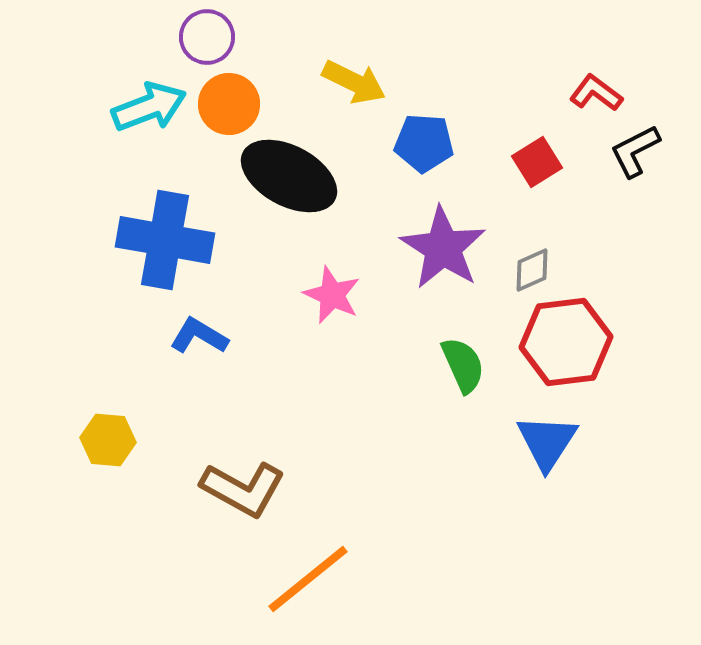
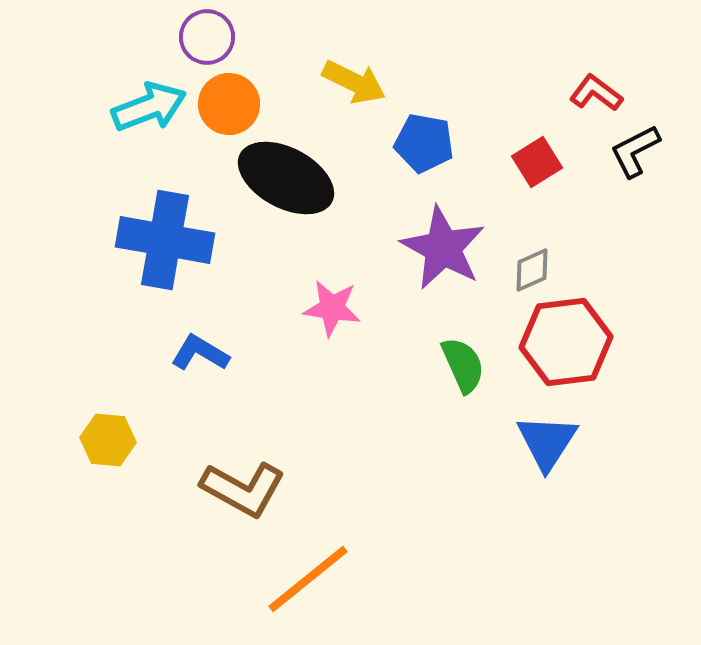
blue pentagon: rotated 6 degrees clockwise
black ellipse: moved 3 px left, 2 px down
purple star: rotated 4 degrees counterclockwise
pink star: moved 13 px down; rotated 16 degrees counterclockwise
blue L-shape: moved 1 px right, 17 px down
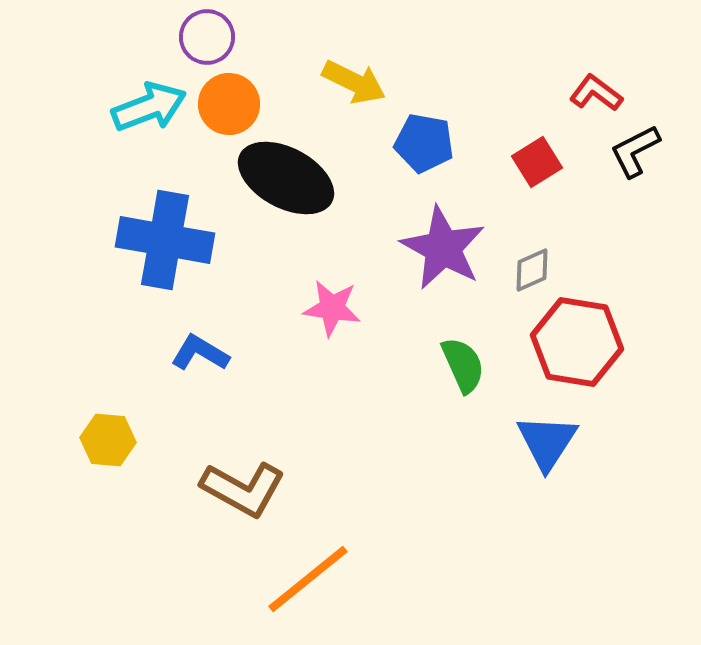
red hexagon: moved 11 px right; rotated 16 degrees clockwise
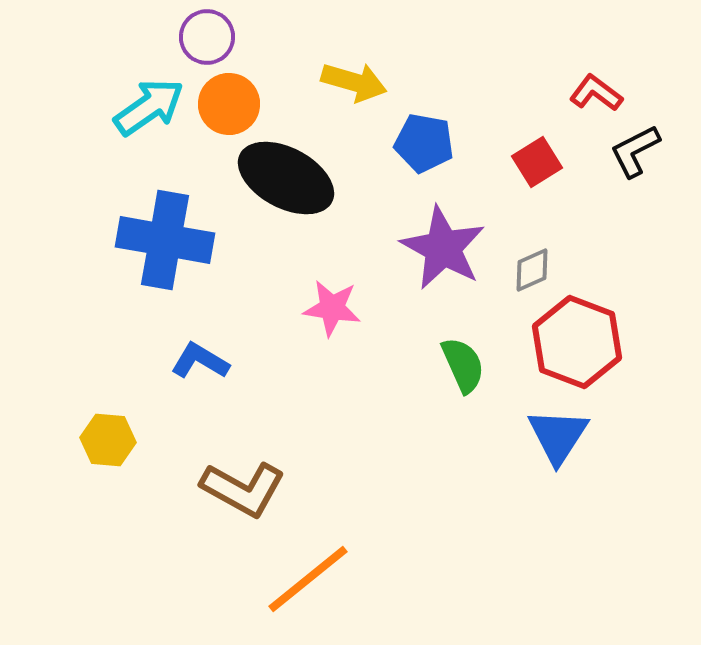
yellow arrow: rotated 10 degrees counterclockwise
cyan arrow: rotated 14 degrees counterclockwise
red hexagon: rotated 12 degrees clockwise
blue L-shape: moved 8 px down
blue triangle: moved 11 px right, 6 px up
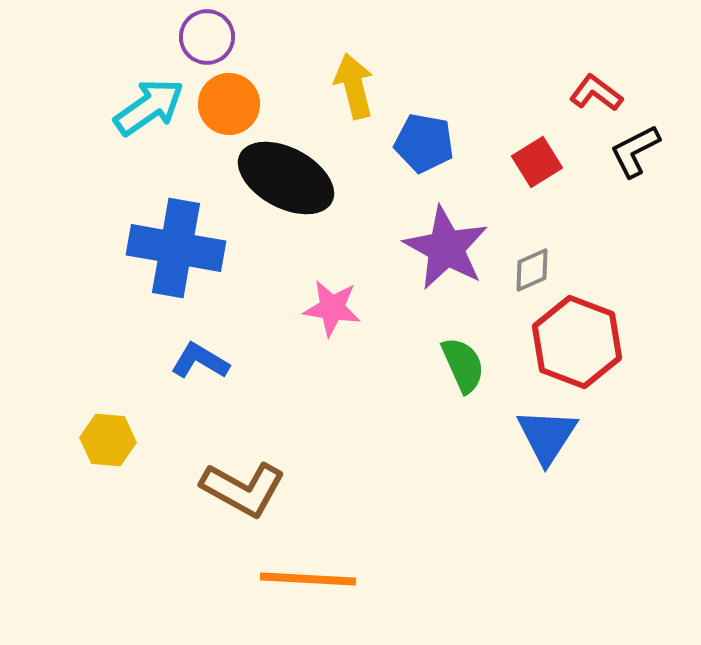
yellow arrow: moved 4 px down; rotated 120 degrees counterclockwise
blue cross: moved 11 px right, 8 px down
purple star: moved 3 px right
blue triangle: moved 11 px left
orange line: rotated 42 degrees clockwise
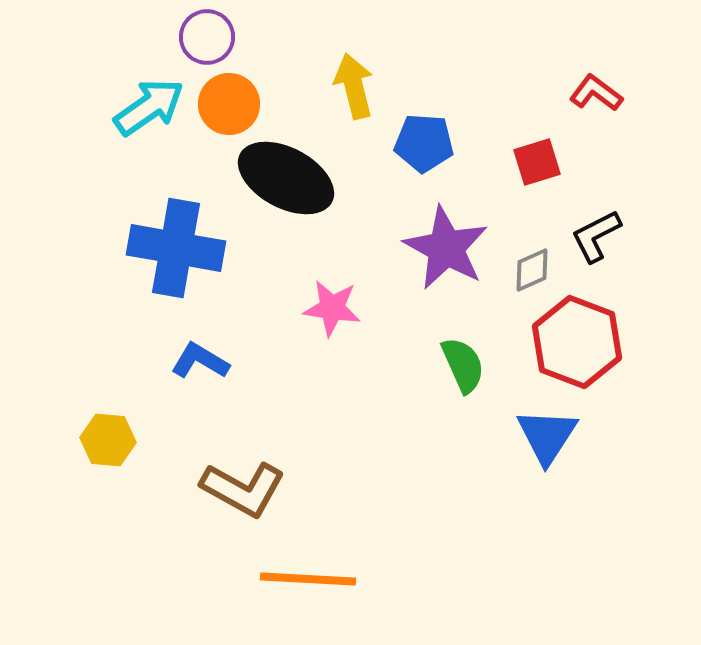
blue pentagon: rotated 6 degrees counterclockwise
black L-shape: moved 39 px left, 85 px down
red square: rotated 15 degrees clockwise
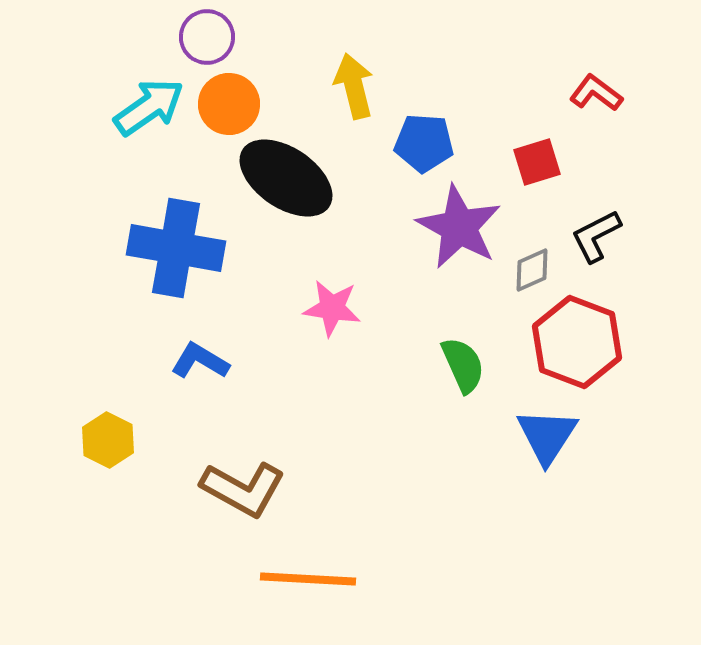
black ellipse: rotated 6 degrees clockwise
purple star: moved 13 px right, 21 px up
yellow hexagon: rotated 22 degrees clockwise
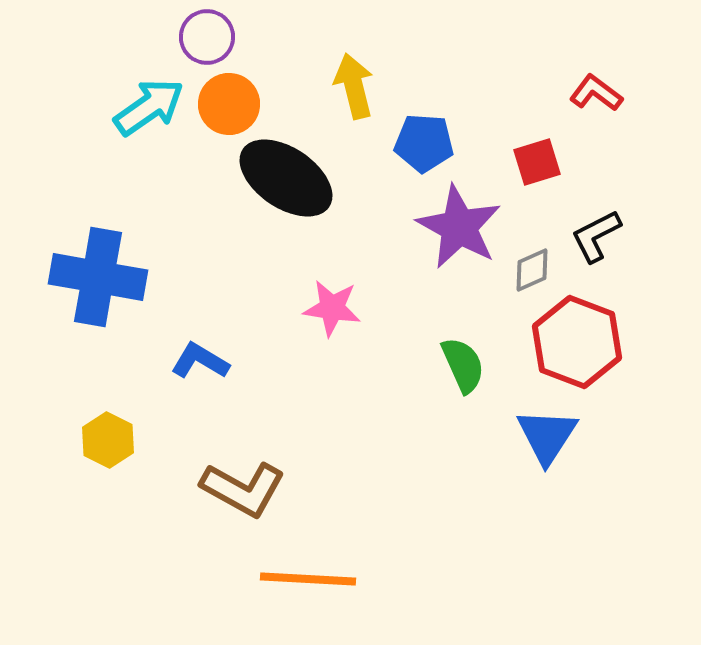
blue cross: moved 78 px left, 29 px down
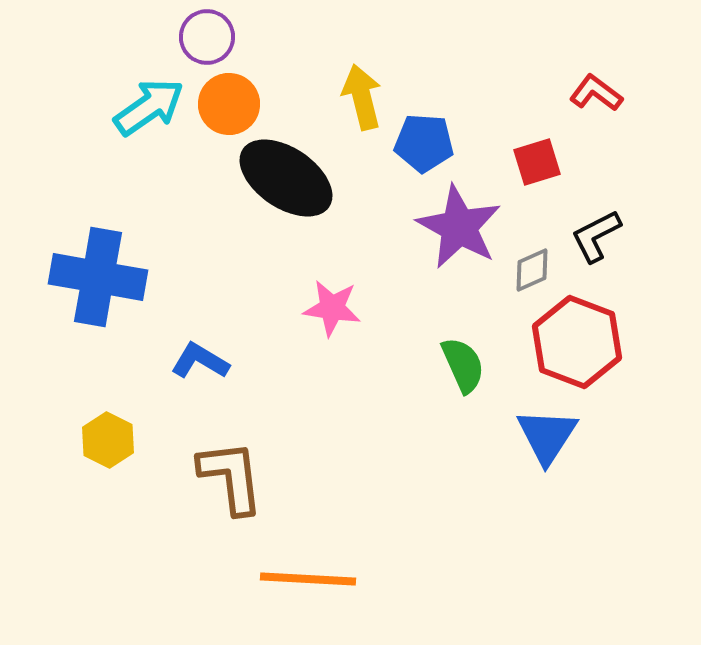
yellow arrow: moved 8 px right, 11 px down
brown L-shape: moved 12 px left, 12 px up; rotated 126 degrees counterclockwise
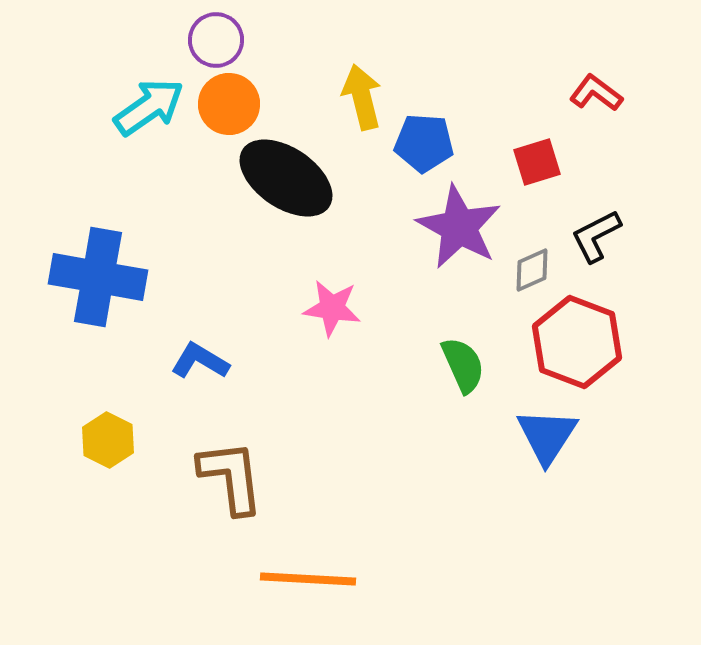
purple circle: moved 9 px right, 3 px down
